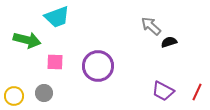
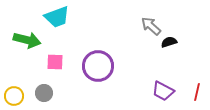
red line: rotated 12 degrees counterclockwise
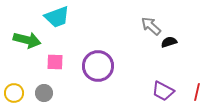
yellow circle: moved 3 px up
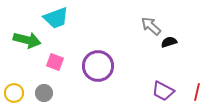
cyan trapezoid: moved 1 px left, 1 px down
pink square: rotated 18 degrees clockwise
